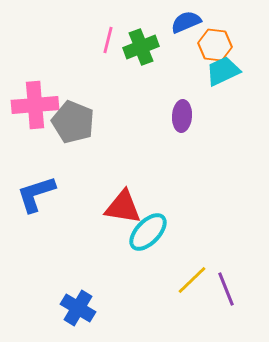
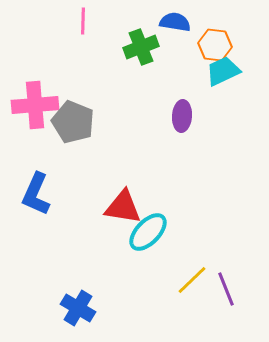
blue semicircle: moved 11 px left; rotated 32 degrees clockwise
pink line: moved 25 px left, 19 px up; rotated 12 degrees counterclockwise
blue L-shape: rotated 48 degrees counterclockwise
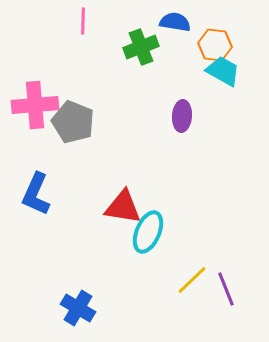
cyan trapezoid: rotated 54 degrees clockwise
cyan ellipse: rotated 21 degrees counterclockwise
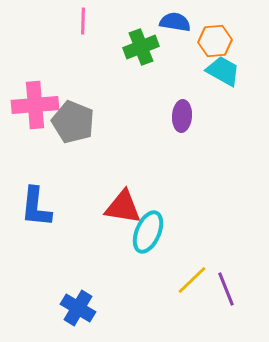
orange hexagon: moved 4 px up; rotated 12 degrees counterclockwise
blue L-shape: moved 13 px down; rotated 18 degrees counterclockwise
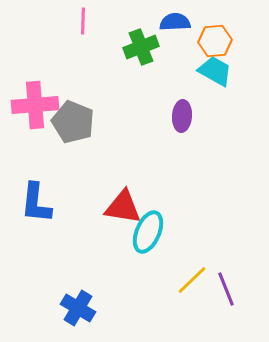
blue semicircle: rotated 12 degrees counterclockwise
cyan trapezoid: moved 8 px left
blue L-shape: moved 4 px up
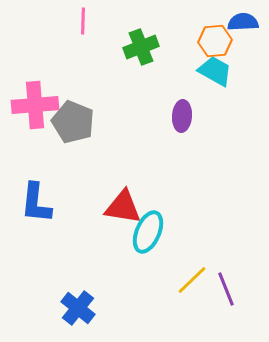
blue semicircle: moved 68 px right
blue cross: rotated 8 degrees clockwise
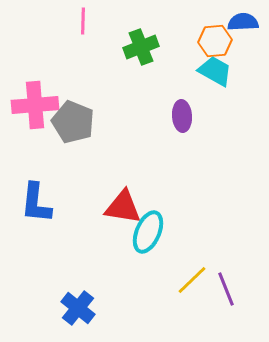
purple ellipse: rotated 8 degrees counterclockwise
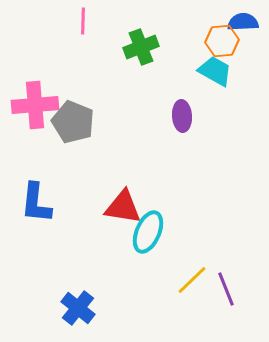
orange hexagon: moved 7 px right
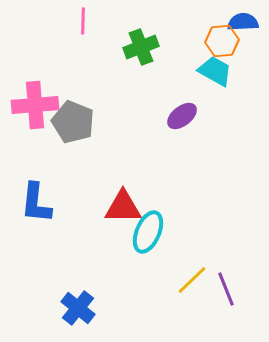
purple ellipse: rotated 56 degrees clockwise
red triangle: rotated 9 degrees counterclockwise
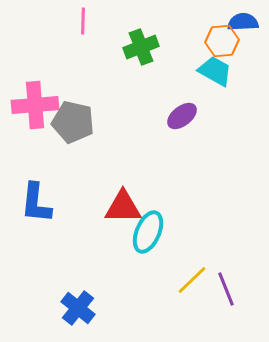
gray pentagon: rotated 9 degrees counterclockwise
